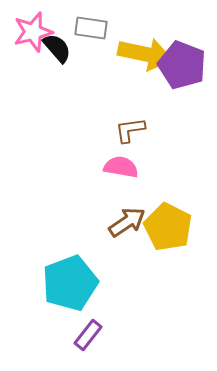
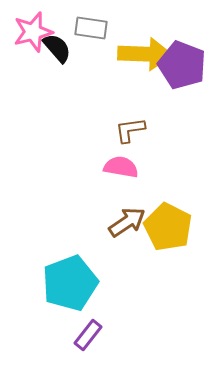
yellow arrow: rotated 10 degrees counterclockwise
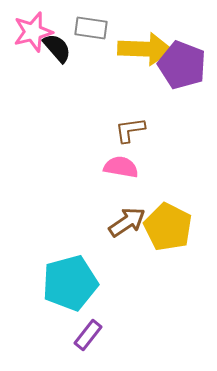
yellow arrow: moved 5 px up
cyan pentagon: rotated 6 degrees clockwise
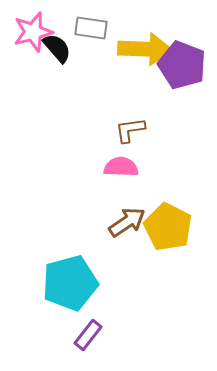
pink semicircle: rotated 8 degrees counterclockwise
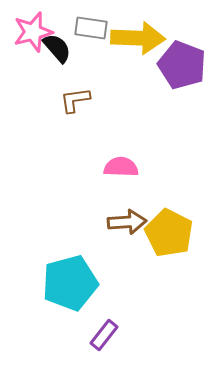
yellow arrow: moved 7 px left, 11 px up
brown L-shape: moved 55 px left, 30 px up
brown arrow: rotated 30 degrees clockwise
yellow pentagon: moved 1 px right, 6 px down
purple rectangle: moved 16 px right
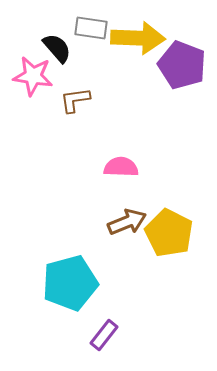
pink star: moved 44 px down; rotated 24 degrees clockwise
brown arrow: rotated 18 degrees counterclockwise
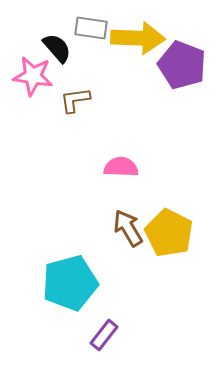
brown arrow: moved 1 px right, 6 px down; rotated 99 degrees counterclockwise
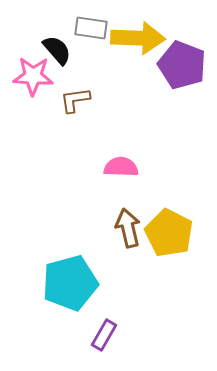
black semicircle: moved 2 px down
pink star: rotated 6 degrees counterclockwise
brown arrow: rotated 18 degrees clockwise
purple rectangle: rotated 8 degrees counterclockwise
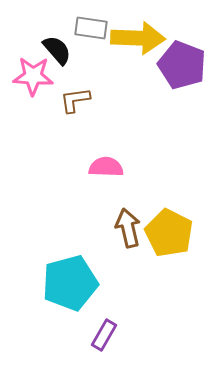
pink semicircle: moved 15 px left
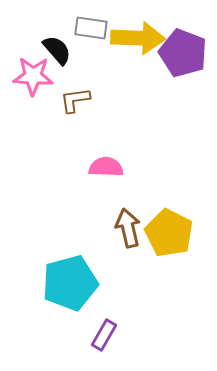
purple pentagon: moved 1 px right, 12 px up
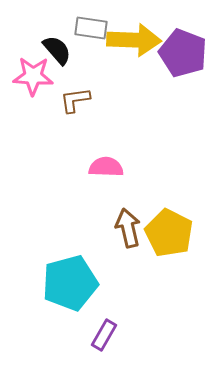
yellow arrow: moved 4 px left, 2 px down
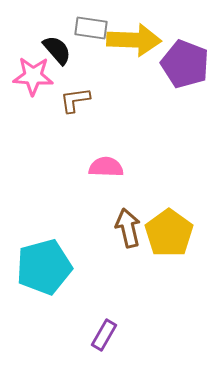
purple pentagon: moved 2 px right, 11 px down
yellow pentagon: rotated 9 degrees clockwise
cyan pentagon: moved 26 px left, 16 px up
